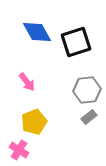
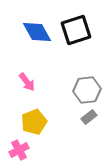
black square: moved 12 px up
pink cross: rotated 30 degrees clockwise
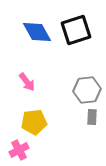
gray rectangle: moved 3 px right; rotated 49 degrees counterclockwise
yellow pentagon: rotated 15 degrees clockwise
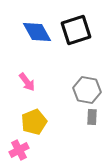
gray hexagon: rotated 16 degrees clockwise
yellow pentagon: rotated 15 degrees counterclockwise
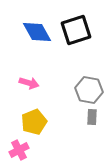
pink arrow: moved 2 px right, 1 px down; rotated 36 degrees counterclockwise
gray hexagon: moved 2 px right
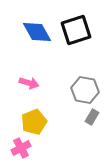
gray hexagon: moved 4 px left
gray rectangle: rotated 28 degrees clockwise
pink cross: moved 2 px right, 2 px up
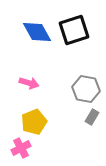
black square: moved 2 px left
gray hexagon: moved 1 px right, 1 px up
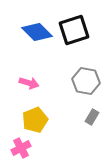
blue diamond: rotated 16 degrees counterclockwise
gray hexagon: moved 8 px up
yellow pentagon: moved 1 px right, 2 px up
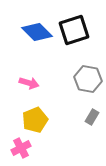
gray hexagon: moved 2 px right, 2 px up
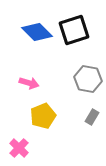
yellow pentagon: moved 8 px right, 4 px up
pink cross: moved 2 px left; rotated 18 degrees counterclockwise
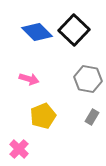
black square: rotated 28 degrees counterclockwise
pink arrow: moved 4 px up
pink cross: moved 1 px down
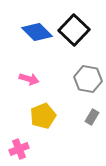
pink cross: rotated 24 degrees clockwise
